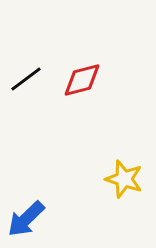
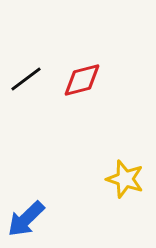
yellow star: moved 1 px right
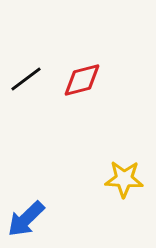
yellow star: moved 1 px left; rotated 15 degrees counterclockwise
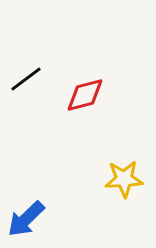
red diamond: moved 3 px right, 15 px down
yellow star: rotated 6 degrees counterclockwise
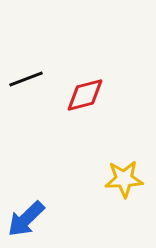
black line: rotated 16 degrees clockwise
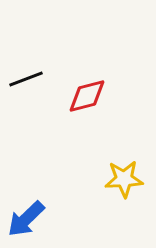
red diamond: moved 2 px right, 1 px down
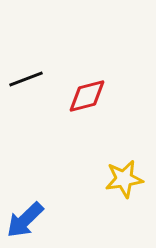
yellow star: rotated 6 degrees counterclockwise
blue arrow: moved 1 px left, 1 px down
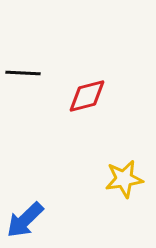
black line: moved 3 px left, 6 px up; rotated 24 degrees clockwise
